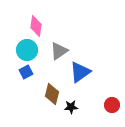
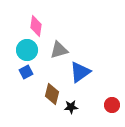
gray triangle: moved 1 px up; rotated 18 degrees clockwise
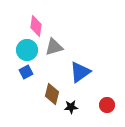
gray triangle: moved 5 px left, 3 px up
red circle: moved 5 px left
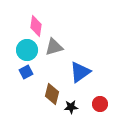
red circle: moved 7 px left, 1 px up
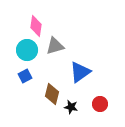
gray triangle: moved 1 px right, 1 px up
blue square: moved 1 px left, 4 px down
black star: rotated 16 degrees clockwise
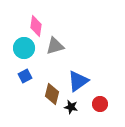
cyan circle: moved 3 px left, 2 px up
blue triangle: moved 2 px left, 9 px down
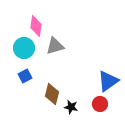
blue triangle: moved 30 px right
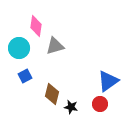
cyan circle: moved 5 px left
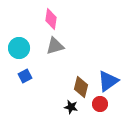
pink diamond: moved 15 px right, 7 px up
brown diamond: moved 29 px right, 7 px up
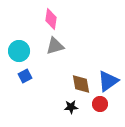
cyan circle: moved 3 px down
brown diamond: moved 3 px up; rotated 25 degrees counterclockwise
black star: rotated 16 degrees counterclockwise
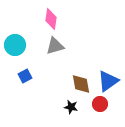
cyan circle: moved 4 px left, 6 px up
black star: rotated 16 degrees clockwise
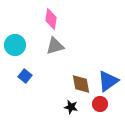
blue square: rotated 24 degrees counterclockwise
